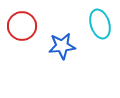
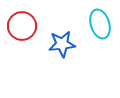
blue star: moved 2 px up
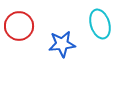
red circle: moved 3 px left
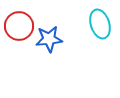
blue star: moved 13 px left, 5 px up
